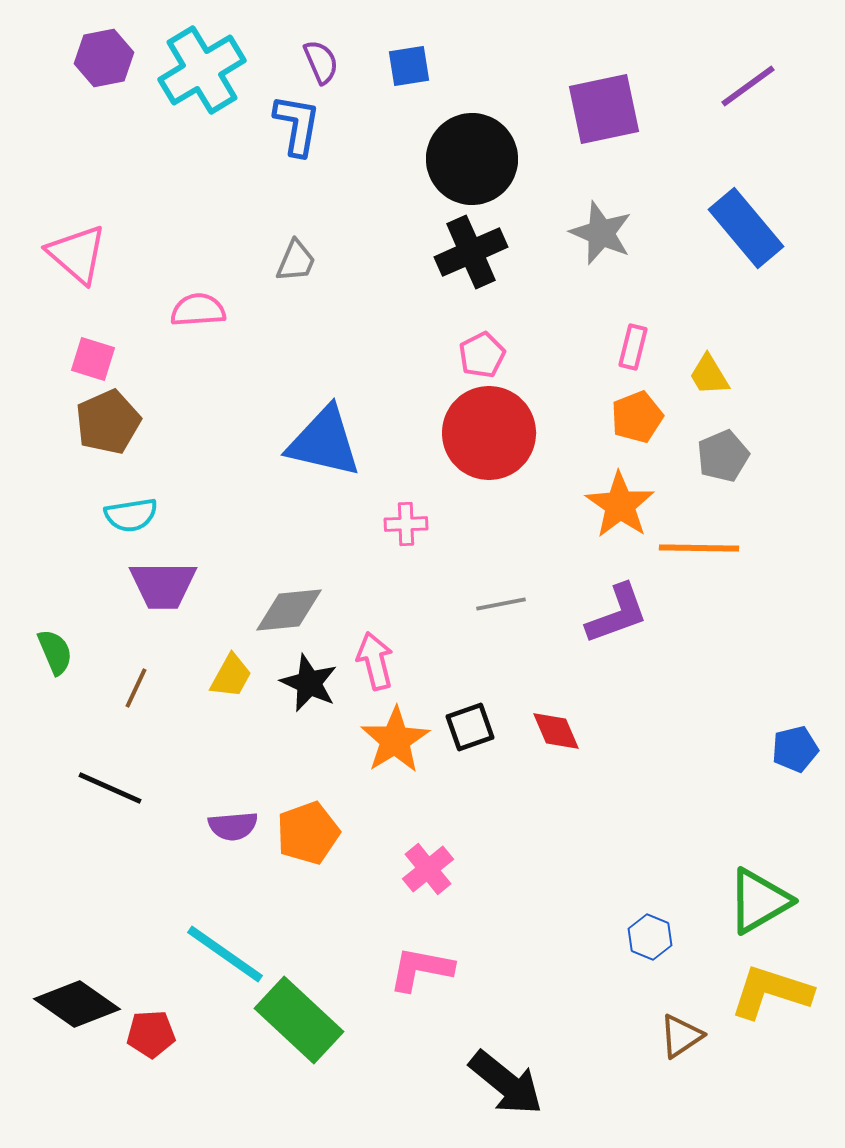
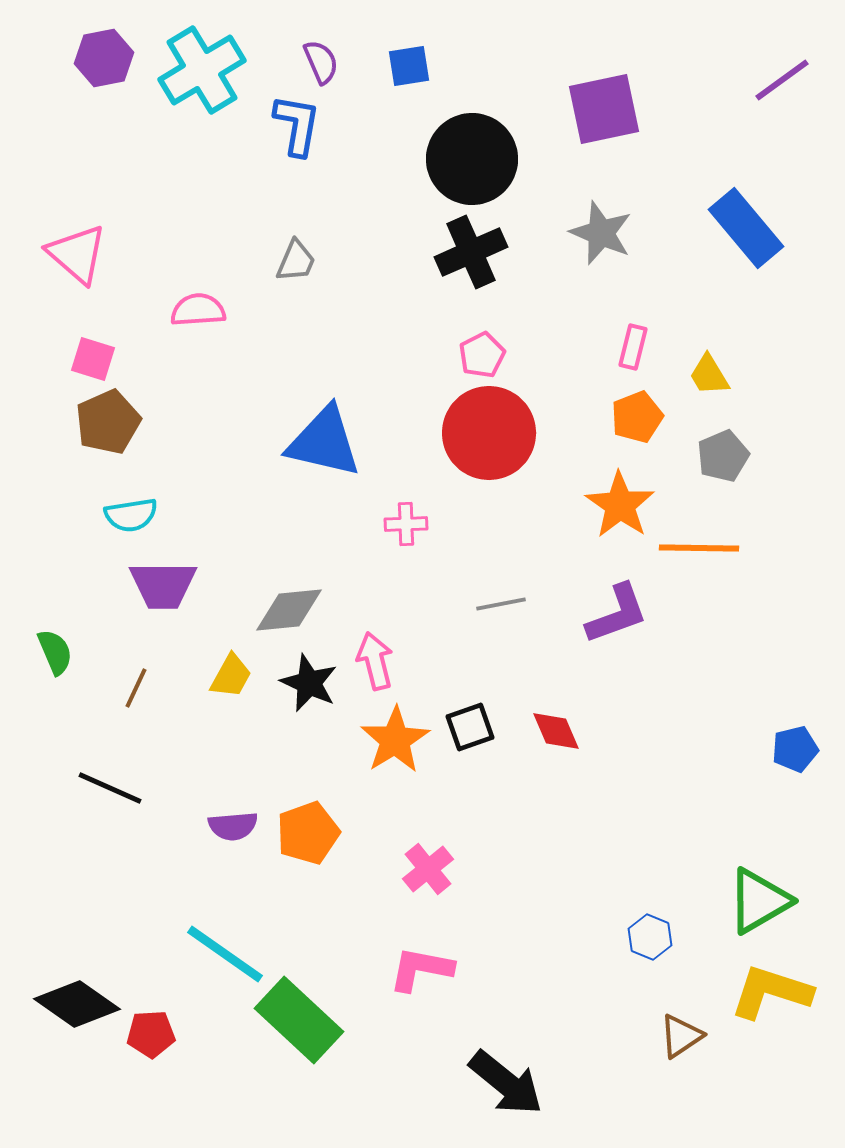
purple line at (748, 86): moved 34 px right, 6 px up
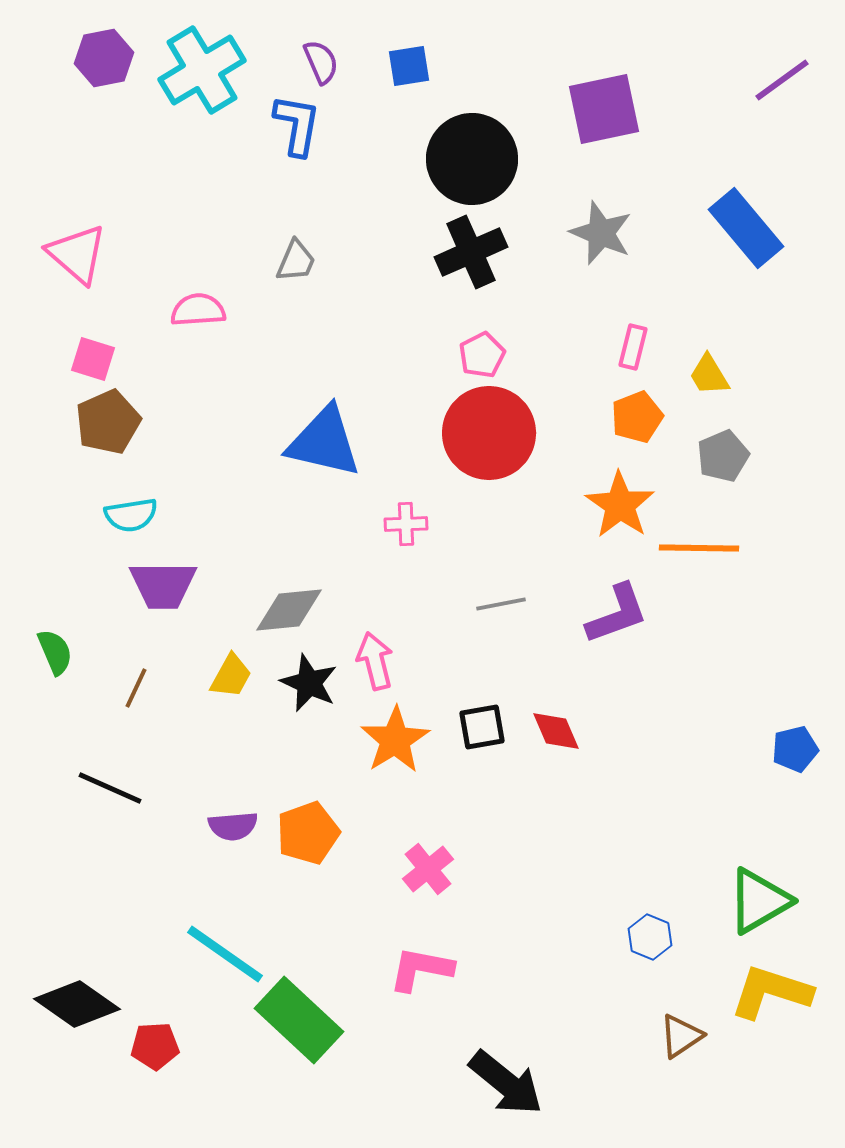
black square at (470, 727): moved 12 px right; rotated 9 degrees clockwise
red pentagon at (151, 1034): moved 4 px right, 12 px down
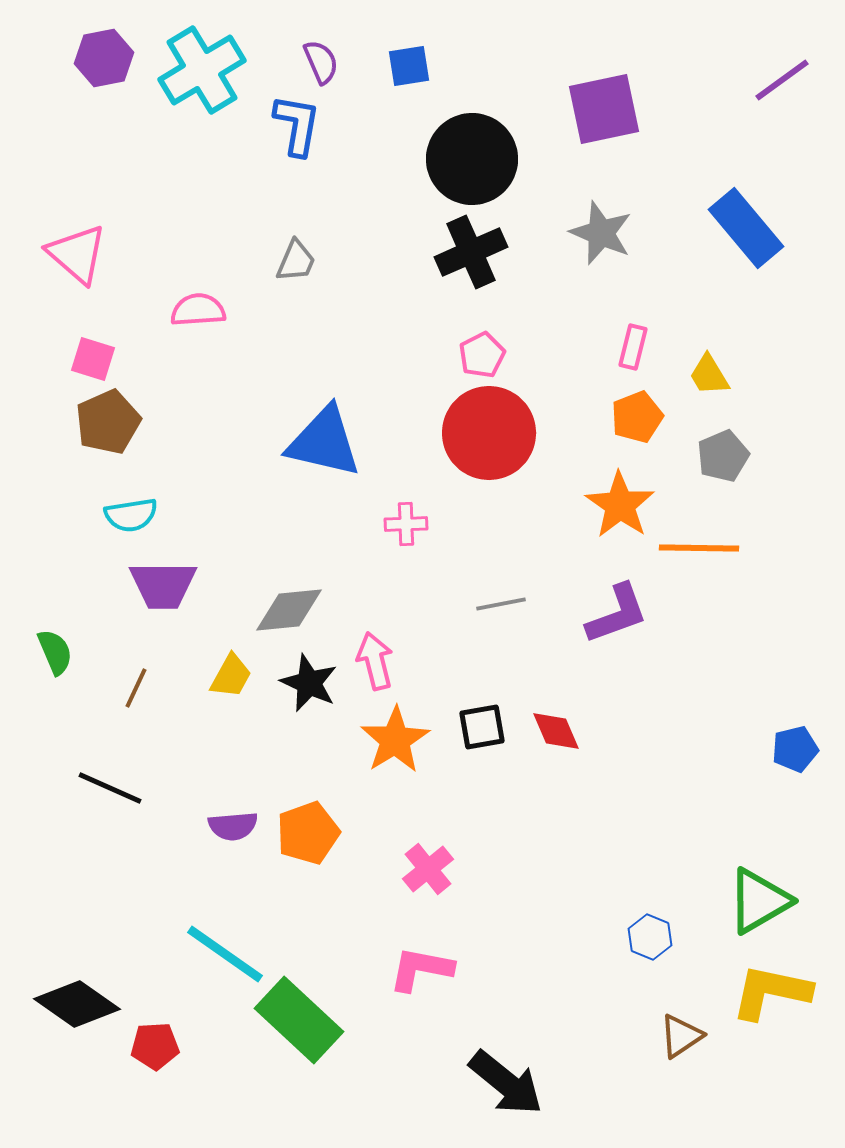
yellow L-shape at (771, 992): rotated 6 degrees counterclockwise
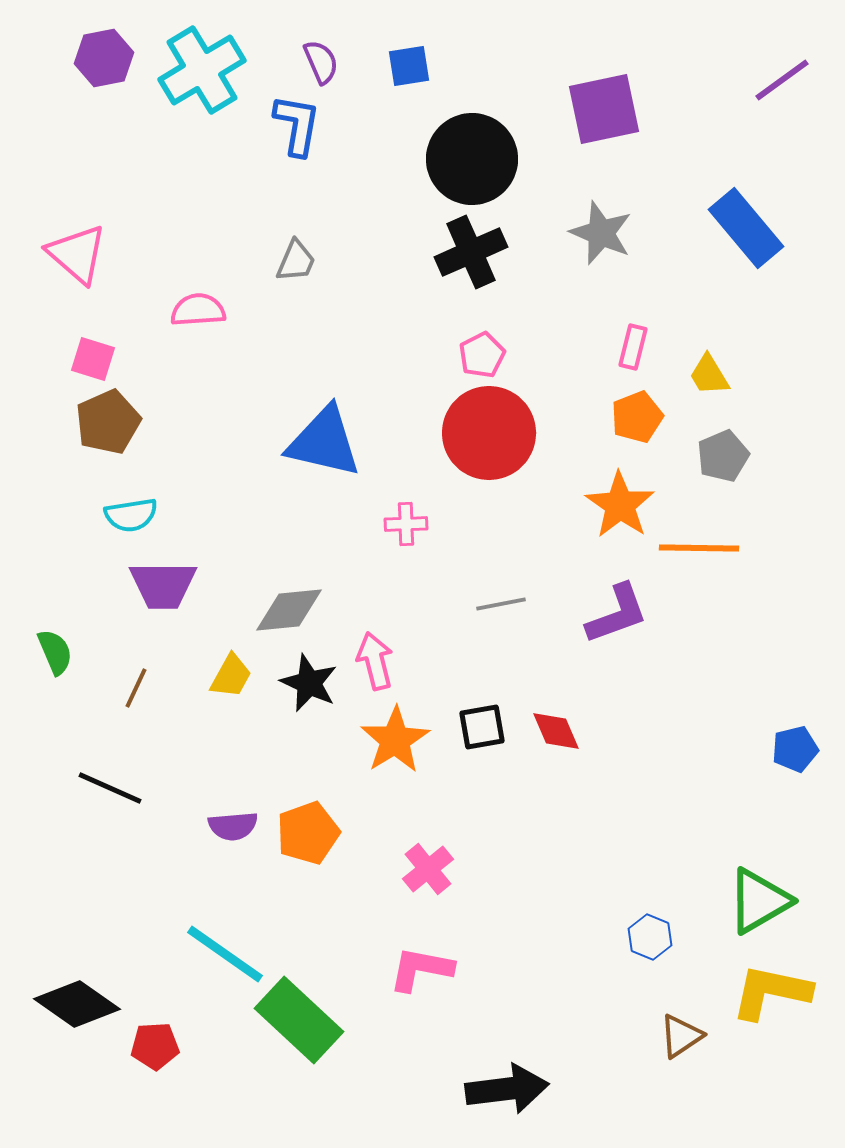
black arrow at (506, 1083): moved 1 px right, 6 px down; rotated 46 degrees counterclockwise
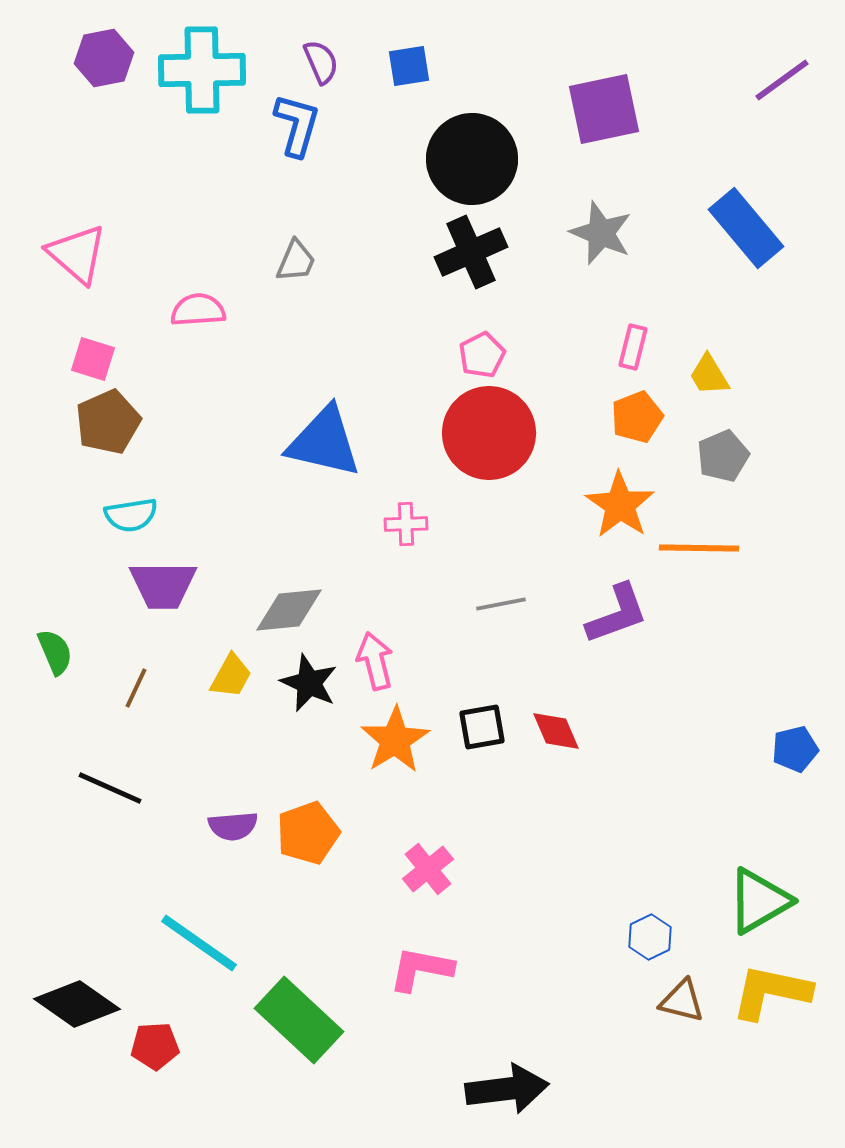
cyan cross at (202, 70): rotated 30 degrees clockwise
blue L-shape at (297, 125): rotated 6 degrees clockwise
blue hexagon at (650, 937): rotated 12 degrees clockwise
cyan line at (225, 954): moved 26 px left, 11 px up
brown triangle at (681, 1036): moved 1 px right, 35 px up; rotated 48 degrees clockwise
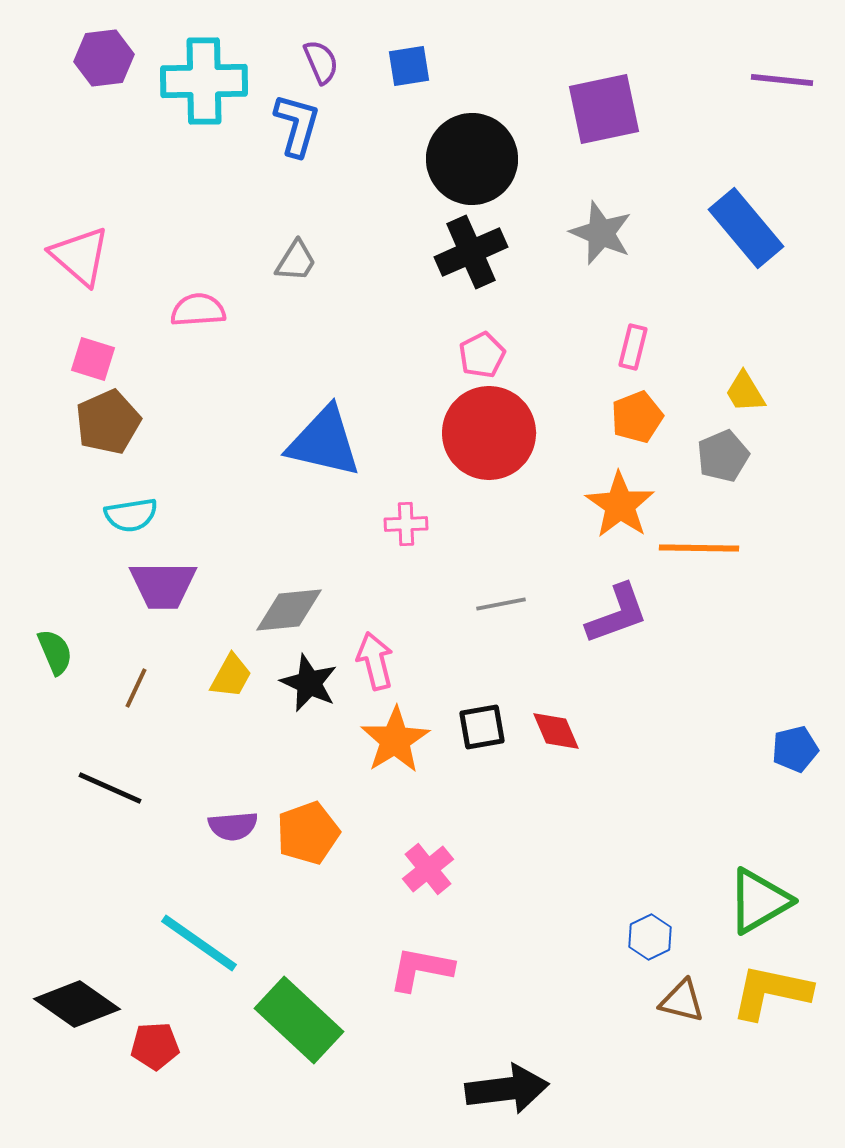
purple hexagon at (104, 58): rotated 4 degrees clockwise
cyan cross at (202, 70): moved 2 px right, 11 px down
purple line at (782, 80): rotated 42 degrees clockwise
pink triangle at (77, 254): moved 3 px right, 2 px down
gray trapezoid at (296, 261): rotated 9 degrees clockwise
yellow trapezoid at (709, 375): moved 36 px right, 17 px down
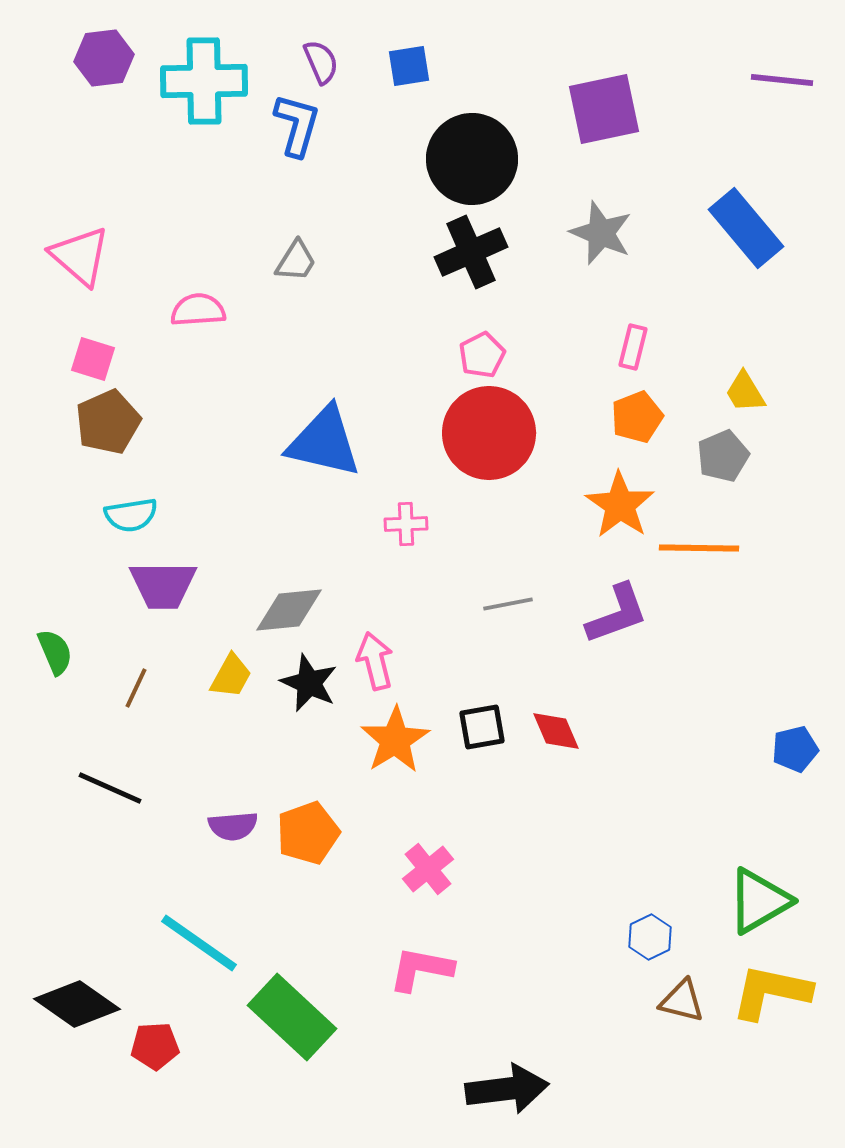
gray line at (501, 604): moved 7 px right
green rectangle at (299, 1020): moved 7 px left, 3 px up
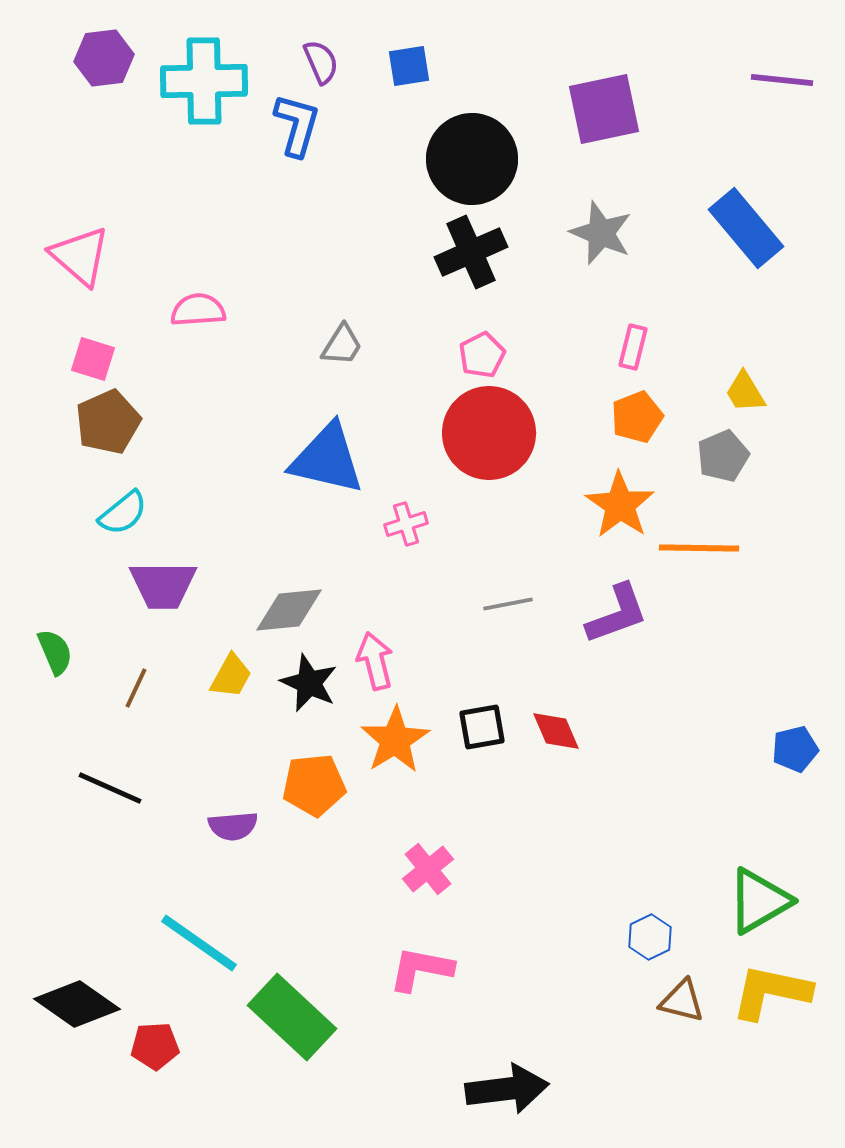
gray trapezoid at (296, 261): moved 46 px right, 84 px down
blue triangle at (324, 442): moved 3 px right, 17 px down
cyan semicircle at (131, 515): moved 8 px left, 2 px up; rotated 30 degrees counterclockwise
pink cross at (406, 524): rotated 15 degrees counterclockwise
orange pentagon at (308, 833): moved 6 px right, 48 px up; rotated 14 degrees clockwise
